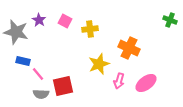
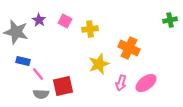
green cross: rotated 32 degrees counterclockwise
pink arrow: moved 2 px right, 2 px down
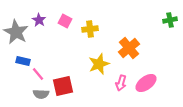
gray star: rotated 15 degrees clockwise
orange cross: rotated 25 degrees clockwise
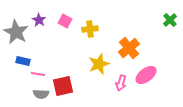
green cross: rotated 32 degrees counterclockwise
pink line: rotated 40 degrees counterclockwise
pink ellipse: moved 8 px up
